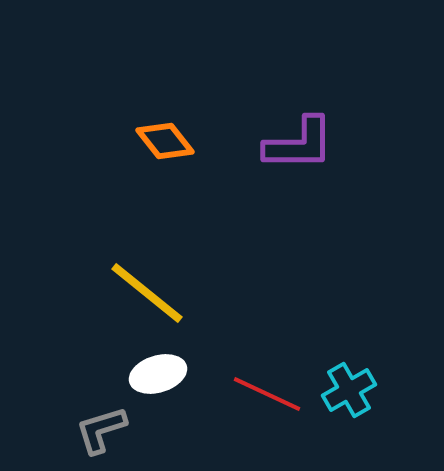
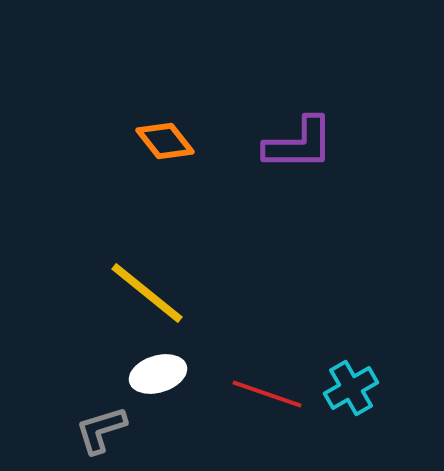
cyan cross: moved 2 px right, 2 px up
red line: rotated 6 degrees counterclockwise
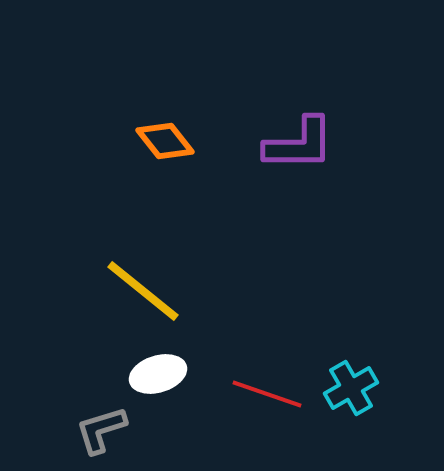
yellow line: moved 4 px left, 2 px up
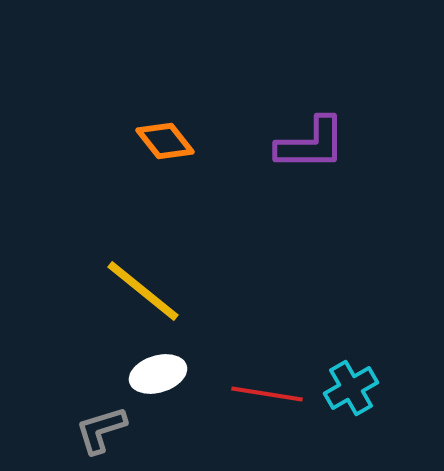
purple L-shape: moved 12 px right
red line: rotated 10 degrees counterclockwise
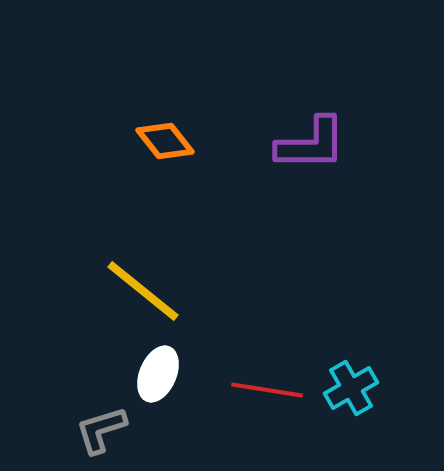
white ellipse: rotated 50 degrees counterclockwise
red line: moved 4 px up
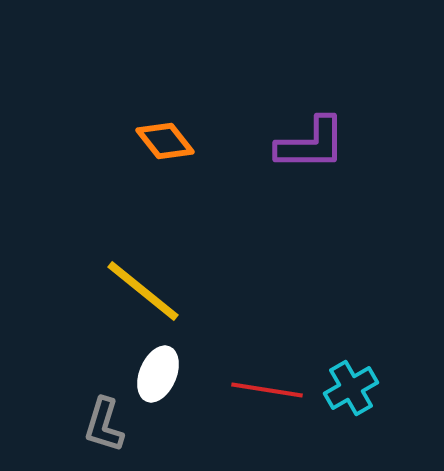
gray L-shape: moved 3 px right, 5 px up; rotated 56 degrees counterclockwise
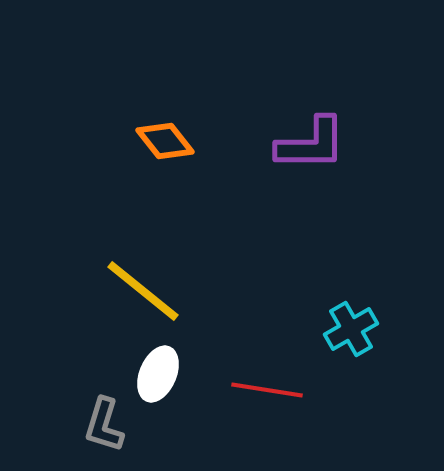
cyan cross: moved 59 px up
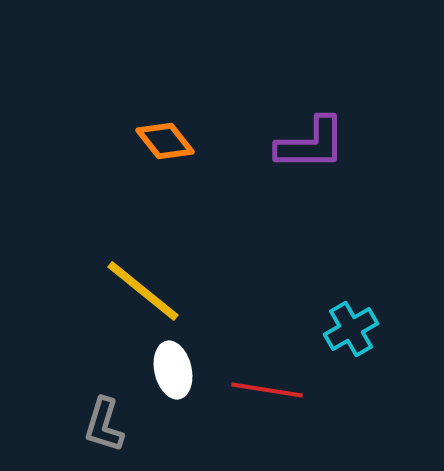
white ellipse: moved 15 px right, 4 px up; rotated 36 degrees counterclockwise
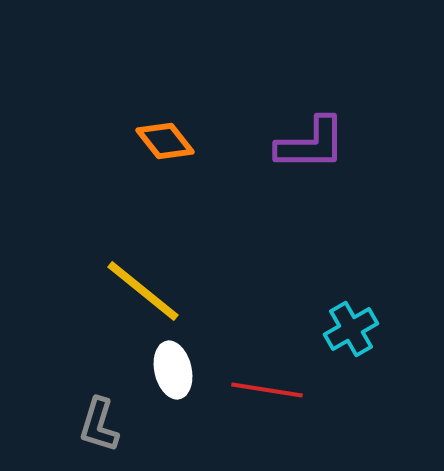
gray L-shape: moved 5 px left
